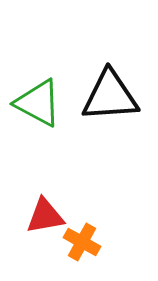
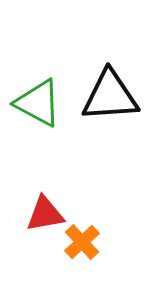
red triangle: moved 2 px up
orange cross: rotated 18 degrees clockwise
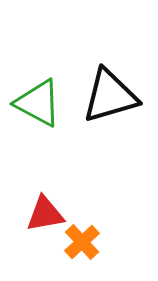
black triangle: rotated 12 degrees counterclockwise
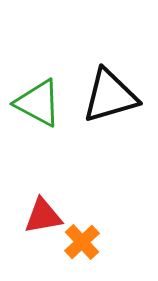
red triangle: moved 2 px left, 2 px down
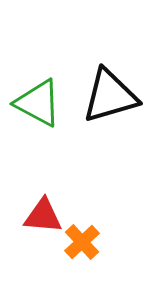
red triangle: rotated 15 degrees clockwise
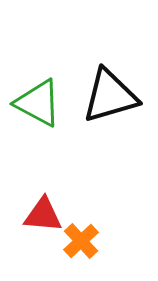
red triangle: moved 1 px up
orange cross: moved 1 px left, 1 px up
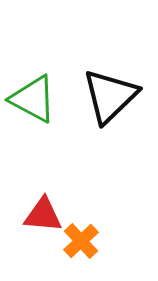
black triangle: rotated 28 degrees counterclockwise
green triangle: moved 5 px left, 4 px up
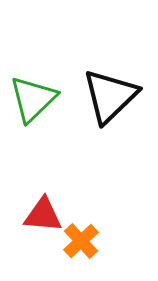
green triangle: rotated 48 degrees clockwise
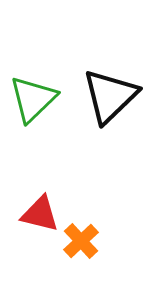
red triangle: moved 3 px left, 1 px up; rotated 9 degrees clockwise
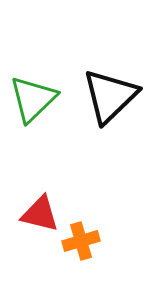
orange cross: rotated 27 degrees clockwise
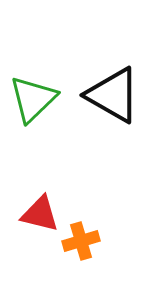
black triangle: moved 3 px right, 1 px up; rotated 46 degrees counterclockwise
